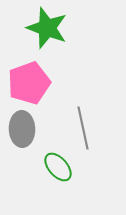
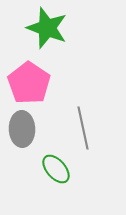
pink pentagon: rotated 18 degrees counterclockwise
green ellipse: moved 2 px left, 2 px down
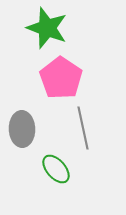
pink pentagon: moved 32 px right, 5 px up
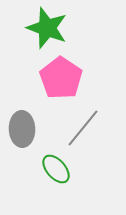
gray line: rotated 51 degrees clockwise
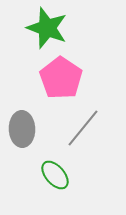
green ellipse: moved 1 px left, 6 px down
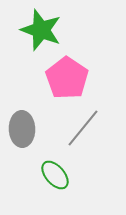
green star: moved 6 px left, 2 px down
pink pentagon: moved 6 px right
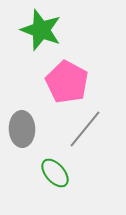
pink pentagon: moved 4 px down; rotated 6 degrees counterclockwise
gray line: moved 2 px right, 1 px down
green ellipse: moved 2 px up
